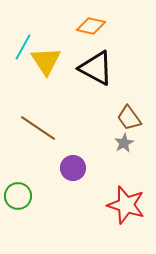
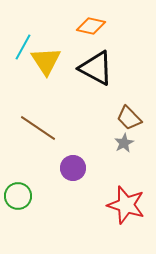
brown trapezoid: rotated 8 degrees counterclockwise
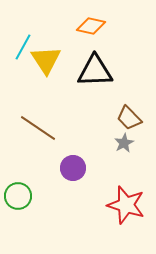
yellow triangle: moved 1 px up
black triangle: moved 1 px left, 3 px down; rotated 30 degrees counterclockwise
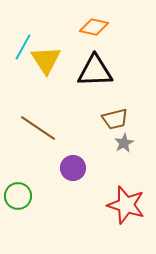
orange diamond: moved 3 px right, 1 px down
brown trapezoid: moved 14 px left, 1 px down; rotated 60 degrees counterclockwise
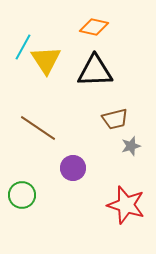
gray star: moved 7 px right, 3 px down; rotated 12 degrees clockwise
green circle: moved 4 px right, 1 px up
